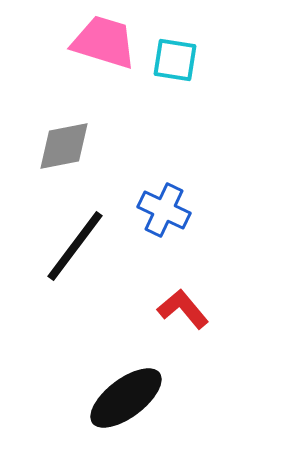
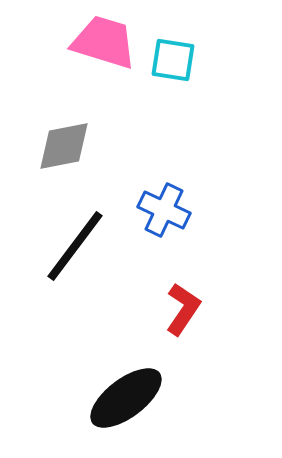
cyan square: moved 2 px left
red L-shape: rotated 74 degrees clockwise
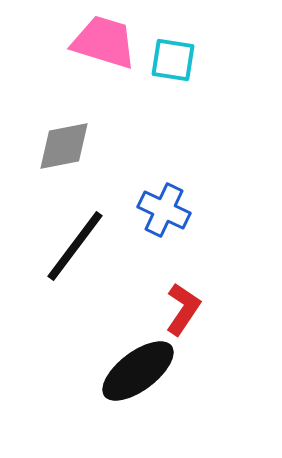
black ellipse: moved 12 px right, 27 px up
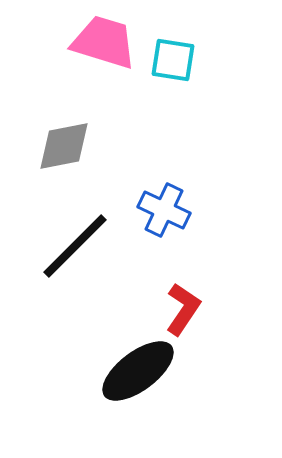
black line: rotated 8 degrees clockwise
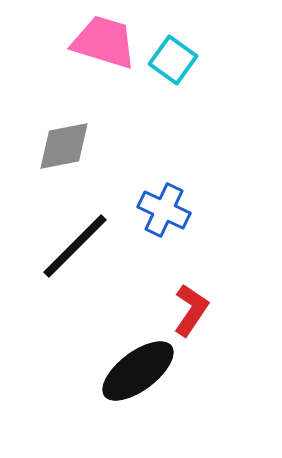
cyan square: rotated 27 degrees clockwise
red L-shape: moved 8 px right, 1 px down
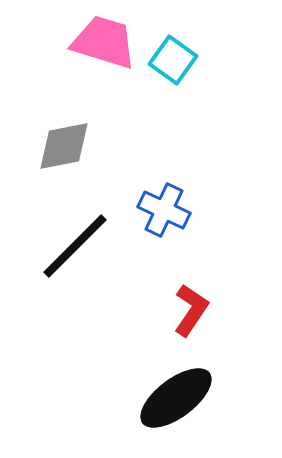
black ellipse: moved 38 px right, 27 px down
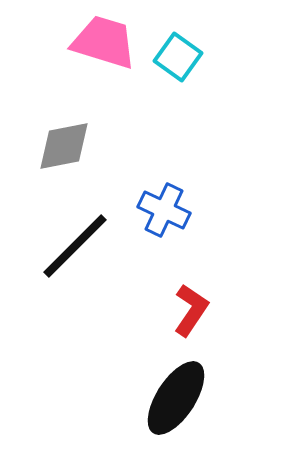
cyan square: moved 5 px right, 3 px up
black ellipse: rotated 20 degrees counterclockwise
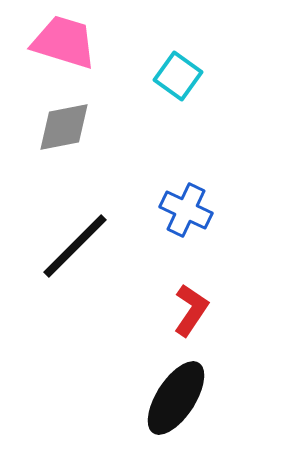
pink trapezoid: moved 40 px left
cyan square: moved 19 px down
gray diamond: moved 19 px up
blue cross: moved 22 px right
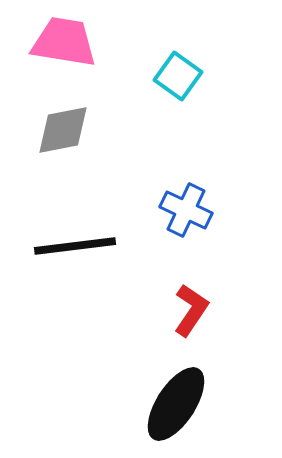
pink trapezoid: rotated 8 degrees counterclockwise
gray diamond: moved 1 px left, 3 px down
black line: rotated 38 degrees clockwise
black ellipse: moved 6 px down
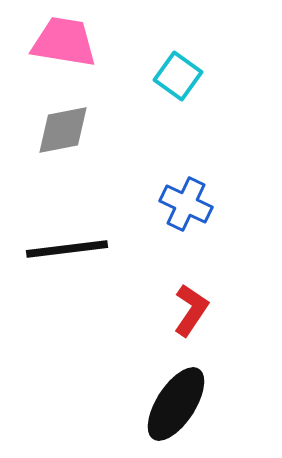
blue cross: moved 6 px up
black line: moved 8 px left, 3 px down
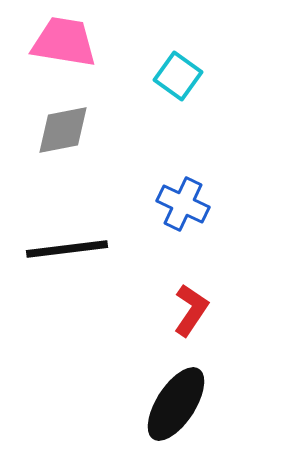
blue cross: moved 3 px left
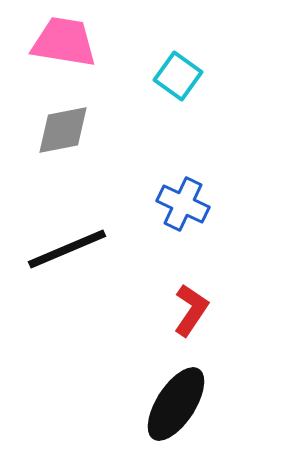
black line: rotated 16 degrees counterclockwise
